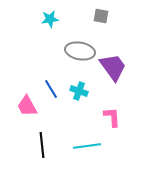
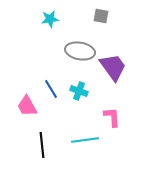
cyan line: moved 2 px left, 6 px up
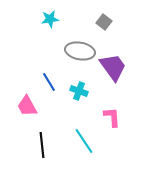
gray square: moved 3 px right, 6 px down; rotated 28 degrees clockwise
blue line: moved 2 px left, 7 px up
cyan line: moved 1 px left, 1 px down; rotated 64 degrees clockwise
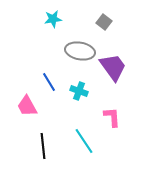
cyan star: moved 3 px right
black line: moved 1 px right, 1 px down
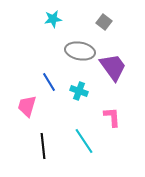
pink trapezoid: rotated 45 degrees clockwise
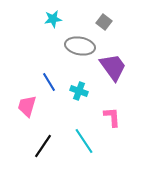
gray ellipse: moved 5 px up
black line: rotated 40 degrees clockwise
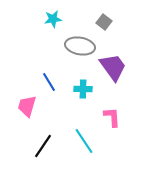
cyan cross: moved 4 px right, 2 px up; rotated 18 degrees counterclockwise
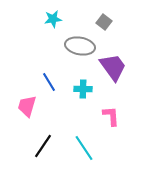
pink L-shape: moved 1 px left, 1 px up
cyan line: moved 7 px down
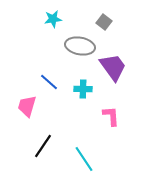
blue line: rotated 18 degrees counterclockwise
cyan line: moved 11 px down
